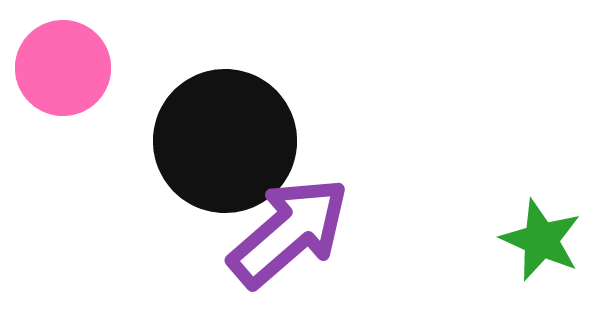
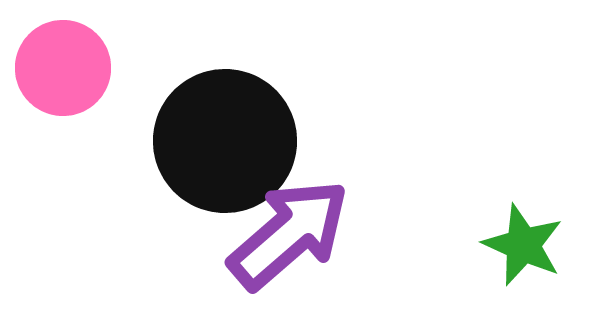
purple arrow: moved 2 px down
green star: moved 18 px left, 5 px down
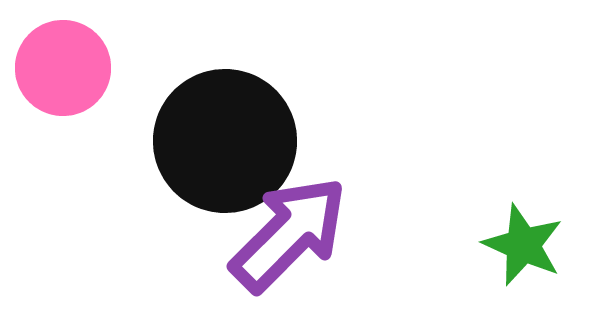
purple arrow: rotated 4 degrees counterclockwise
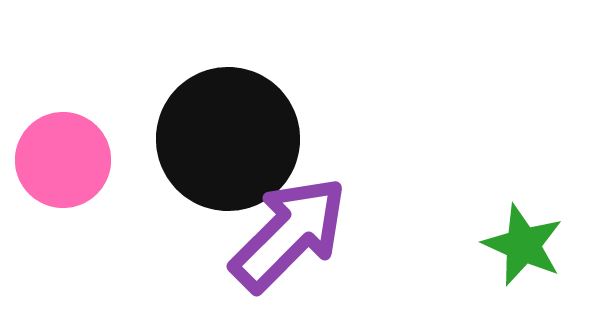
pink circle: moved 92 px down
black circle: moved 3 px right, 2 px up
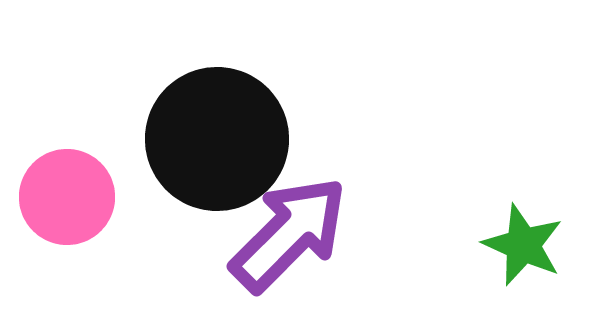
black circle: moved 11 px left
pink circle: moved 4 px right, 37 px down
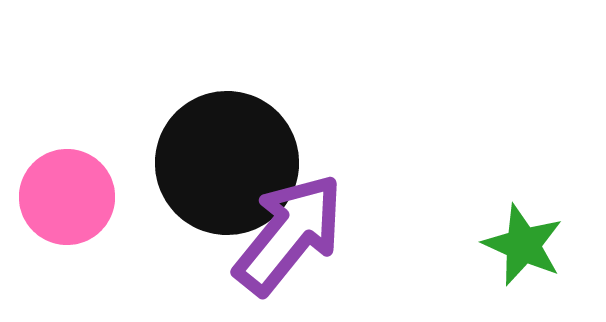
black circle: moved 10 px right, 24 px down
purple arrow: rotated 6 degrees counterclockwise
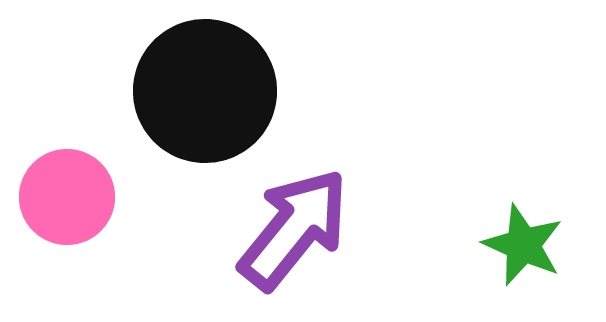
black circle: moved 22 px left, 72 px up
purple arrow: moved 5 px right, 5 px up
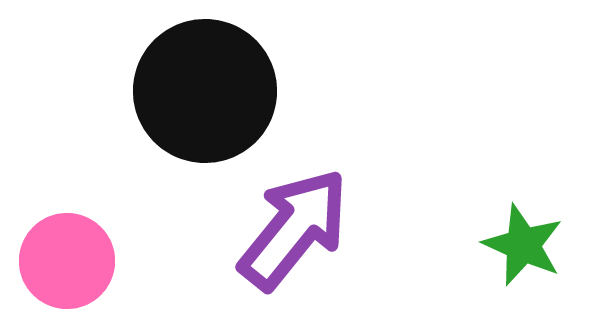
pink circle: moved 64 px down
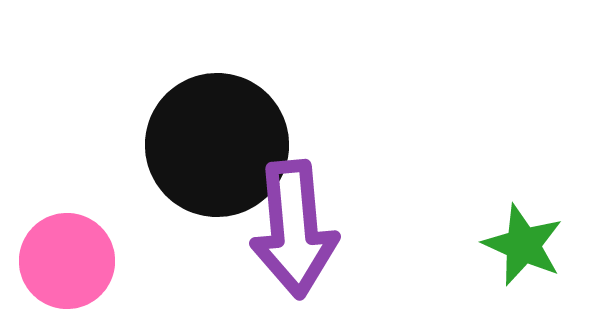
black circle: moved 12 px right, 54 px down
purple arrow: rotated 136 degrees clockwise
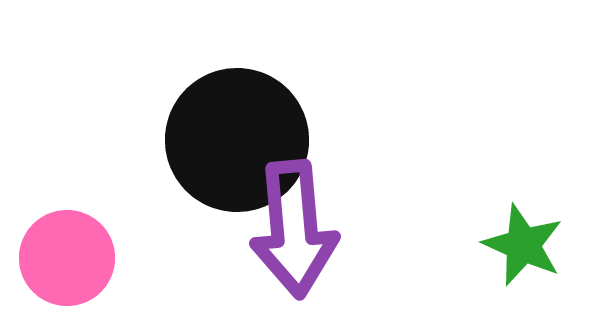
black circle: moved 20 px right, 5 px up
pink circle: moved 3 px up
